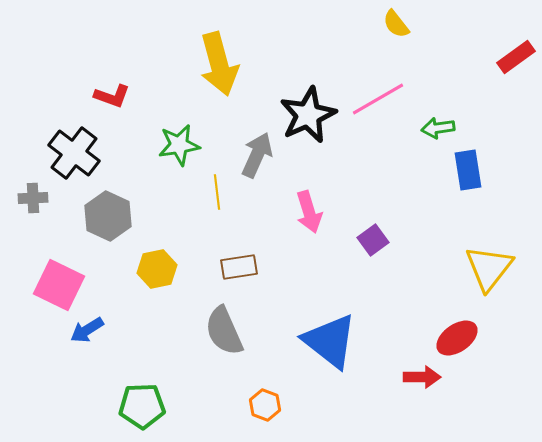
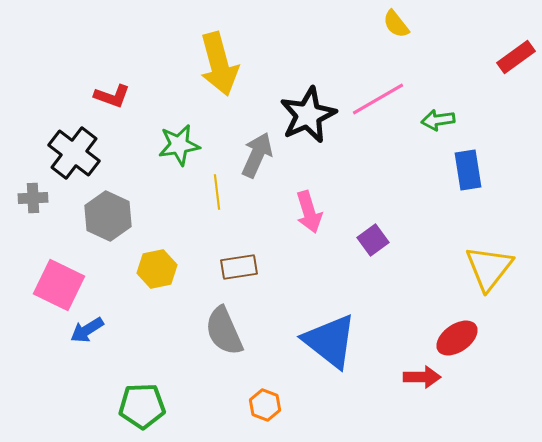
green arrow: moved 8 px up
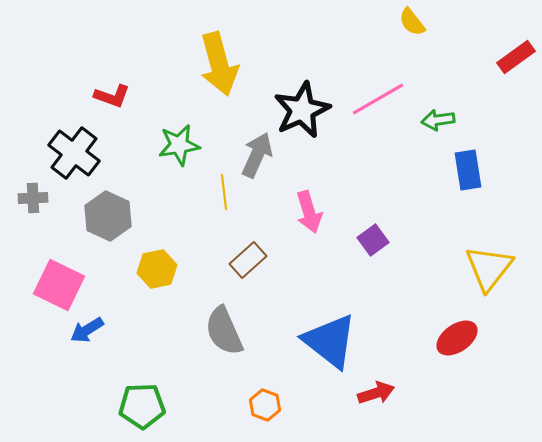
yellow semicircle: moved 16 px right, 2 px up
black star: moved 6 px left, 5 px up
yellow line: moved 7 px right
brown rectangle: moved 9 px right, 7 px up; rotated 33 degrees counterclockwise
red arrow: moved 46 px left, 16 px down; rotated 18 degrees counterclockwise
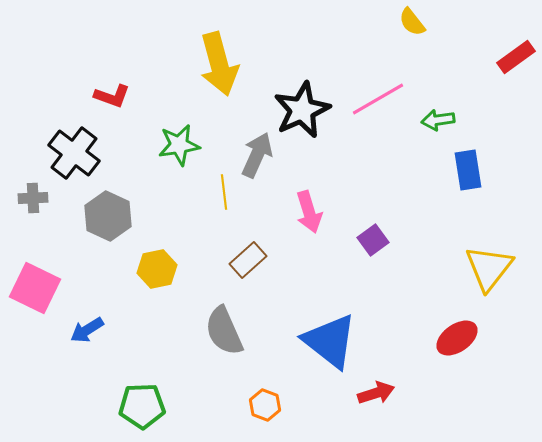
pink square: moved 24 px left, 3 px down
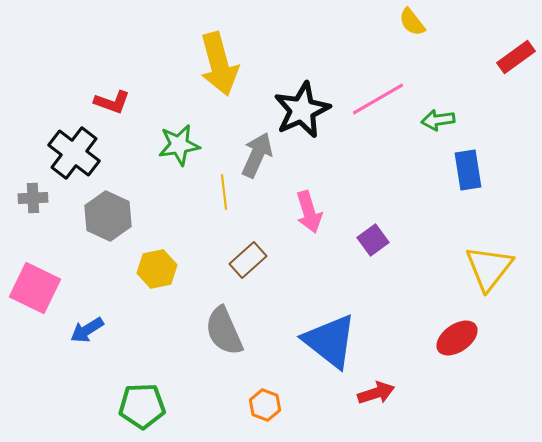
red L-shape: moved 6 px down
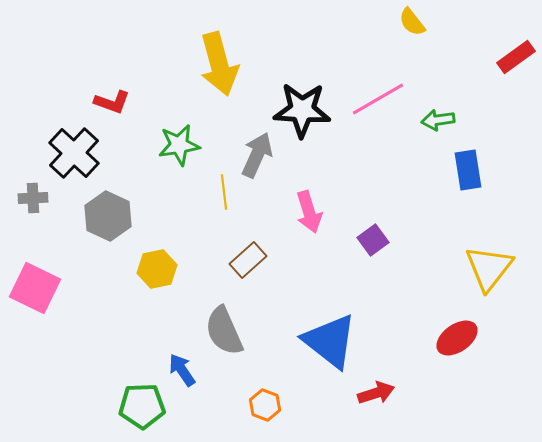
black star: rotated 28 degrees clockwise
black cross: rotated 6 degrees clockwise
blue arrow: moved 95 px right, 40 px down; rotated 88 degrees clockwise
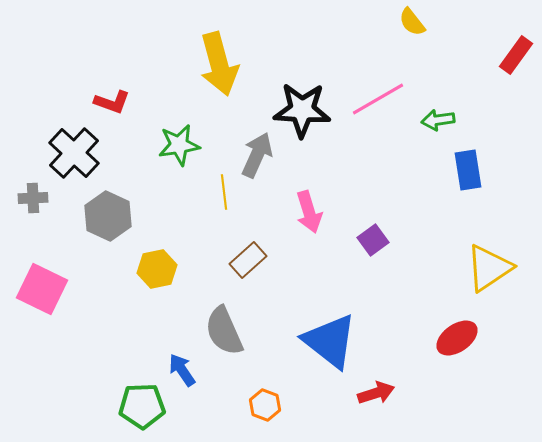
red rectangle: moved 2 px up; rotated 18 degrees counterclockwise
yellow triangle: rotated 18 degrees clockwise
pink square: moved 7 px right, 1 px down
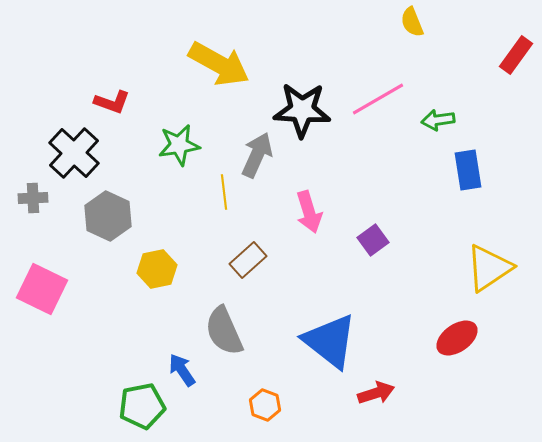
yellow semicircle: rotated 16 degrees clockwise
yellow arrow: rotated 46 degrees counterclockwise
green pentagon: rotated 9 degrees counterclockwise
